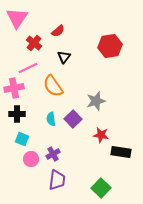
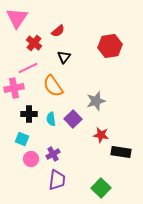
black cross: moved 12 px right
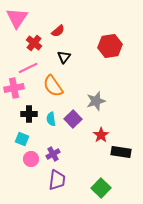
red star: rotated 28 degrees clockwise
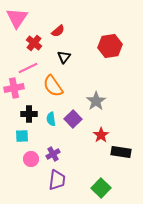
gray star: rotated 18 degrees counterclockwise
cyan square: moved 3 px up; rotated 24 degrees counterclockwise
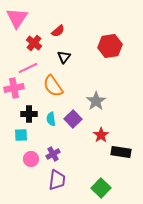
cyan square: moved 1 px left, 1 px up
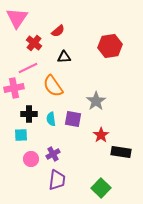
black triangle: rotated 48 degrees clockwise
purple square: rotated 36 degrees counterclockwise
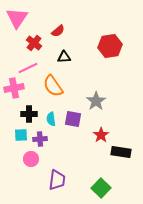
purple cross: moved 13 px left, 15 px up; rotated 24 degrees clockwise
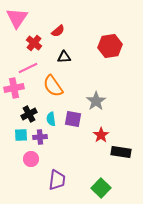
black cross: rotated 28 degrees counterclockwise
purple cross: moved 2 px up
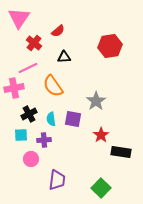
pink triangle: moved 2 px right
purple cross: moved 4 px right, 3 px down
